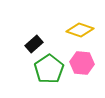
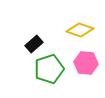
pink hexagon: moved 4 px right
green pentagon: rotated 16 degrees clockwise
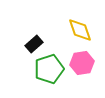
yellow diamond: rotated 52 degrees clockwise
pink hexagon: moved 4 px left; rotated 15 degrees counterclockwise
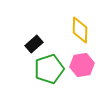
yellow diamond: rotated 20 degrees clockwise
pink hexagon: moved 2 px down
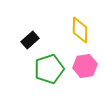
black rectangle: moved 4 px left, 4 px up
pink hexagon: moved 3 px right, 1 px down
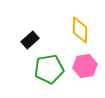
green pentagon: rotated 8 degrees clockwise
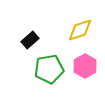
yellow diamond: rotated 72 degrees clockwise
pink hexagon: rotated 20 degrees counterclockwise
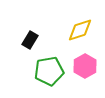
black rectangle: rotated 18 degrees counterclockwise
green pentagon: moved 2 px down
